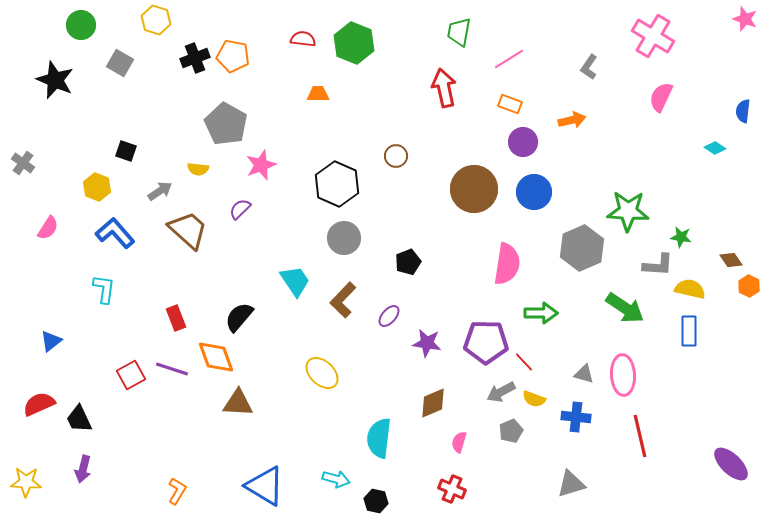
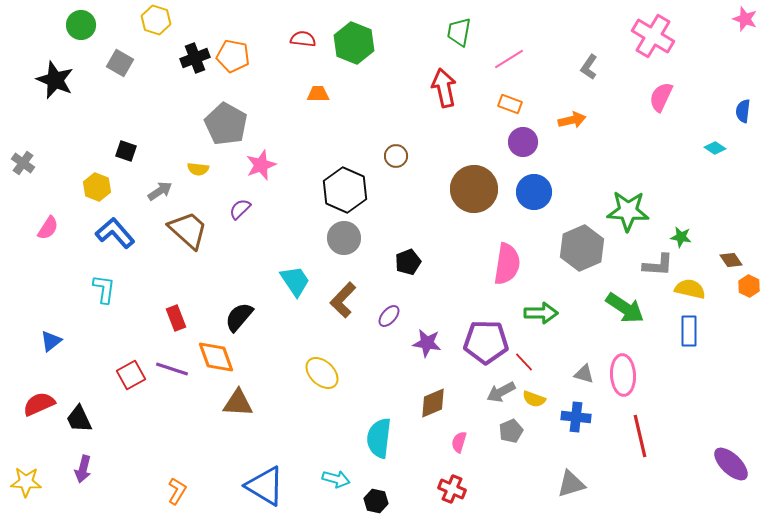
black hexagon at (337, 184): moved 8 px right, 6 px down
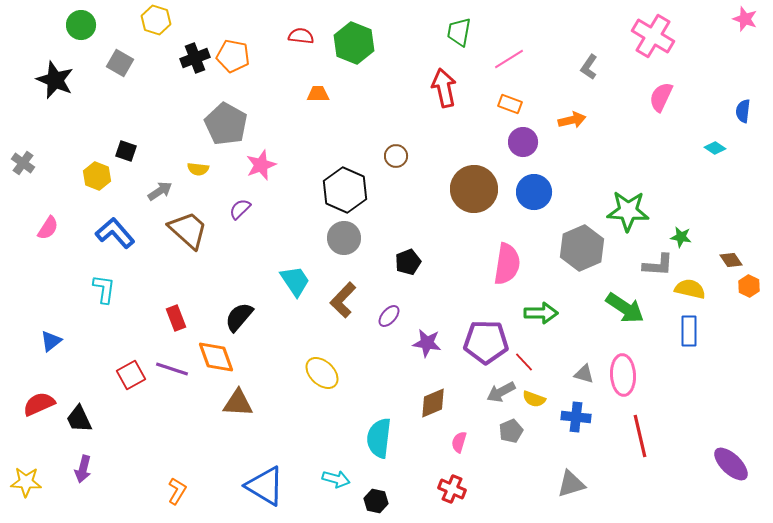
red semicircle at (303, 39): moved 2 px left, 3 px up
yellow hexagon at (97, 187): moved 11 px up
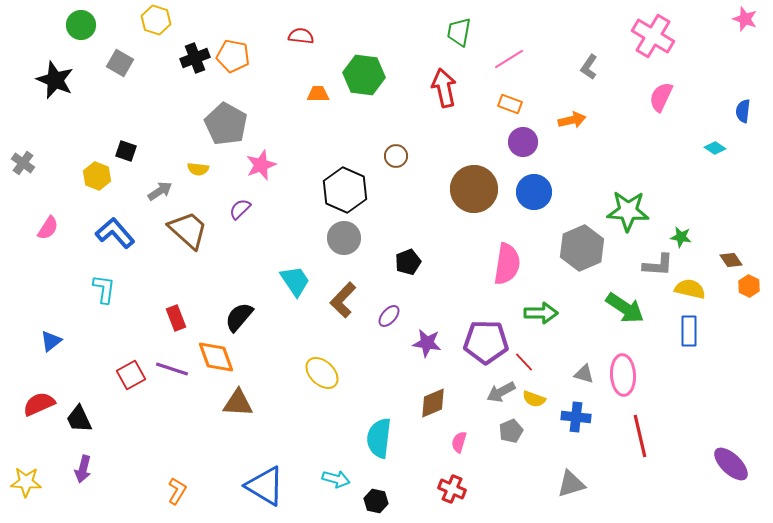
green hexagon at (354, 43): moved 10 px right, 32 px down; rotated 15 degrees counterclockwise
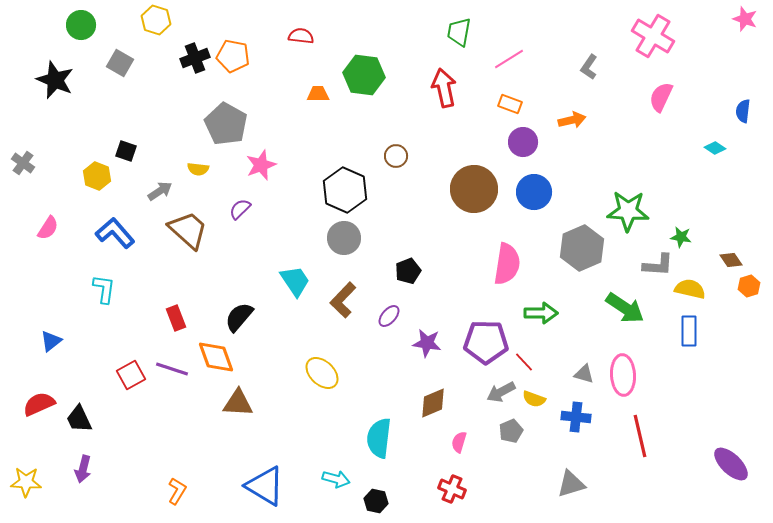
black pentagon at (408, 262): moved 9 px down
orange hexagon at (749, 286): rotated 15 degrees clockwise
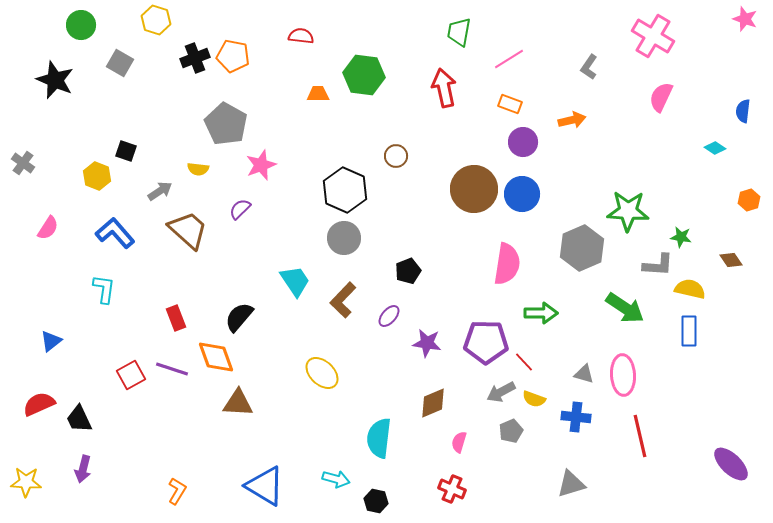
blue circle at (534, 192): moved 12 px left, 2 px down
orange hexagon at (749, 286): moved 86 px up
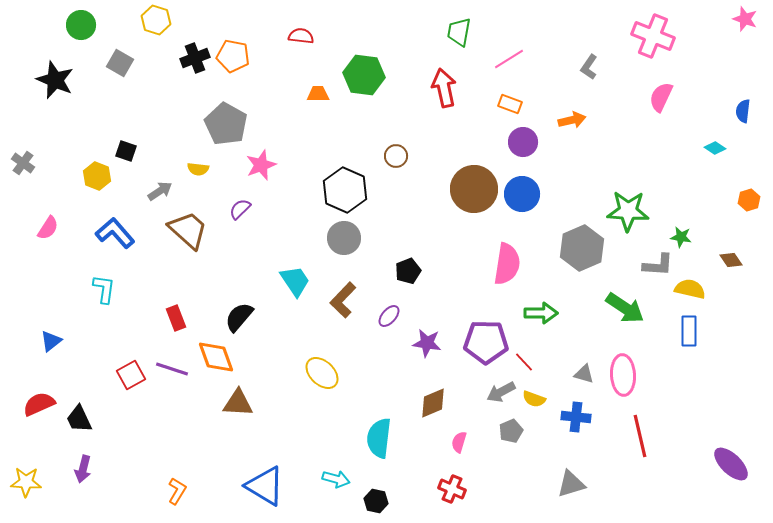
pink cross at (653, 36): rotated 9 degrees counterclockwise
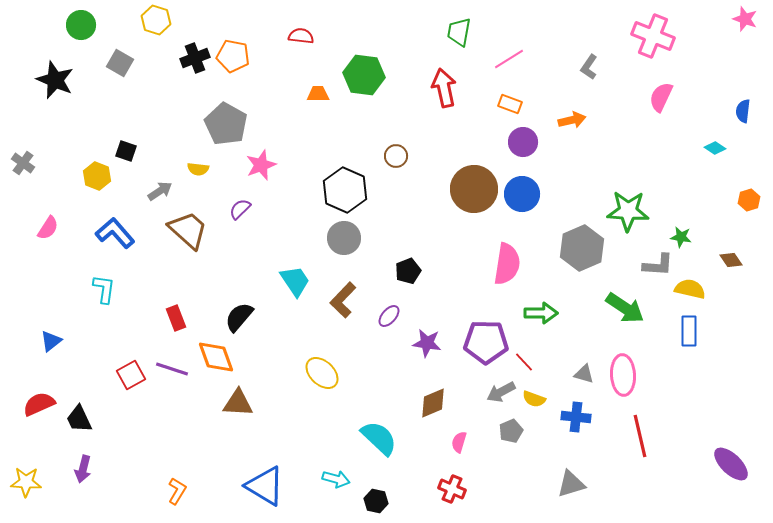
cyan semicircle at (379, 438): rotated 126 degrees clockwise
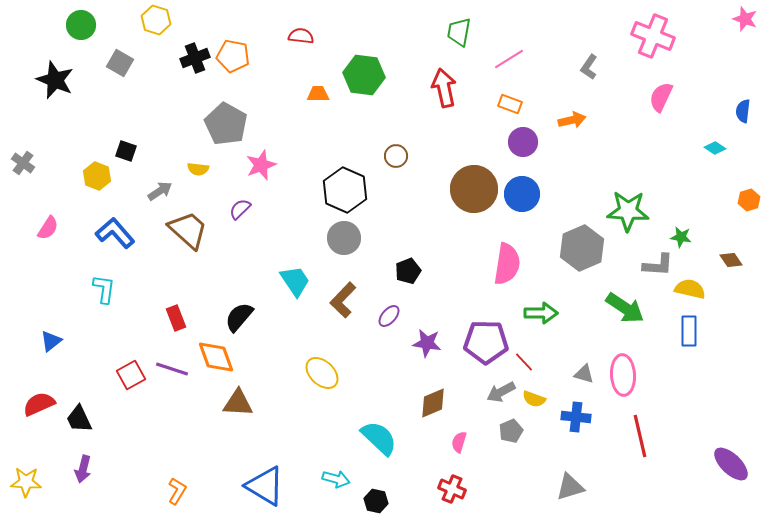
gray triangle at (571, 484): moved 1 px left, 3 px down
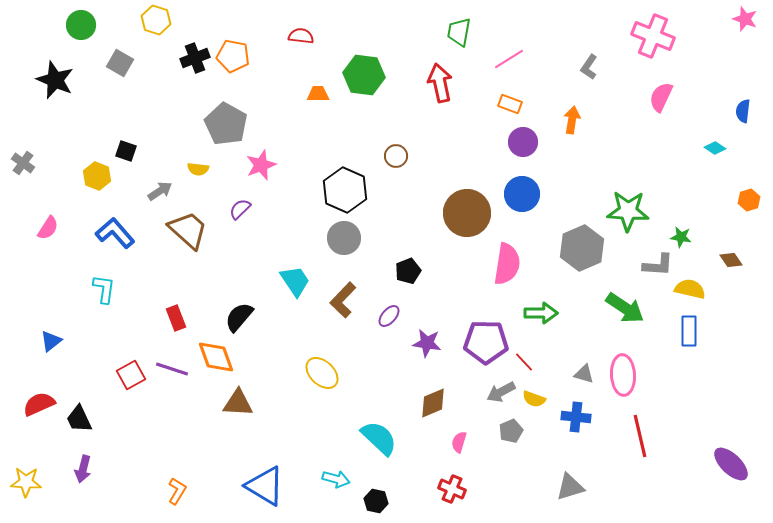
red arrow at (444, 88): moved 4 px left, 5 px up
orange arrow at (572, 120): rotated 68 degrees counterclockwise
brown circle at (474, 189): moved 7 px left, 24 px down
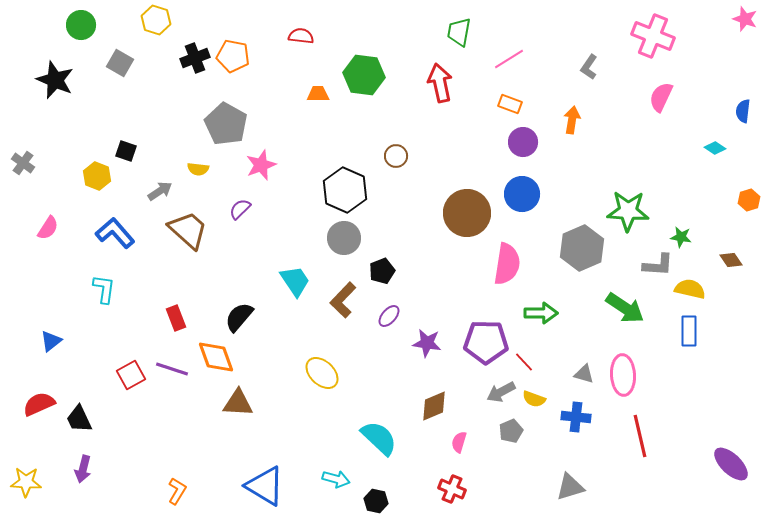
black pentagon at (408, 271): moved 26 px left
brown diamond at (433, 403): moved 1 px right, 3 px down
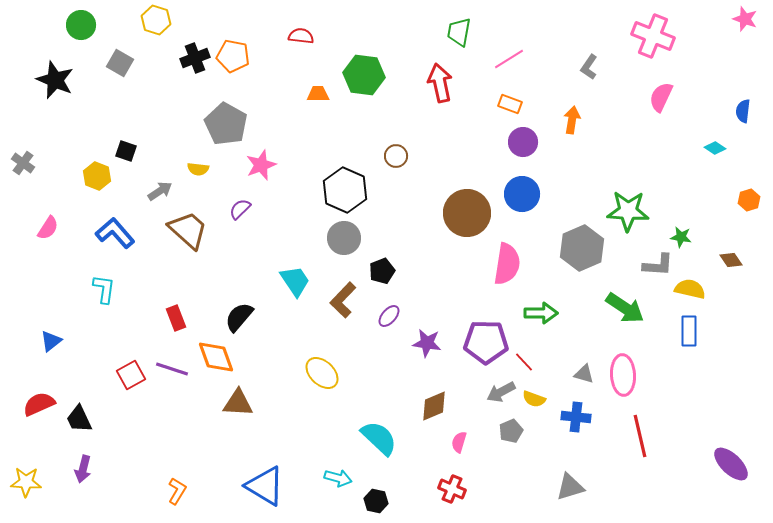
cyan arrow at (336, 479): moved 2 px right, 1 px up
